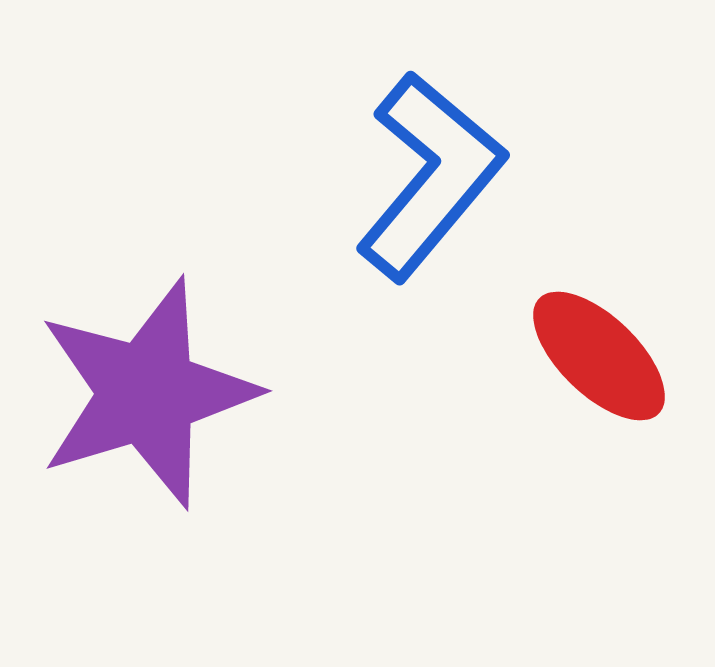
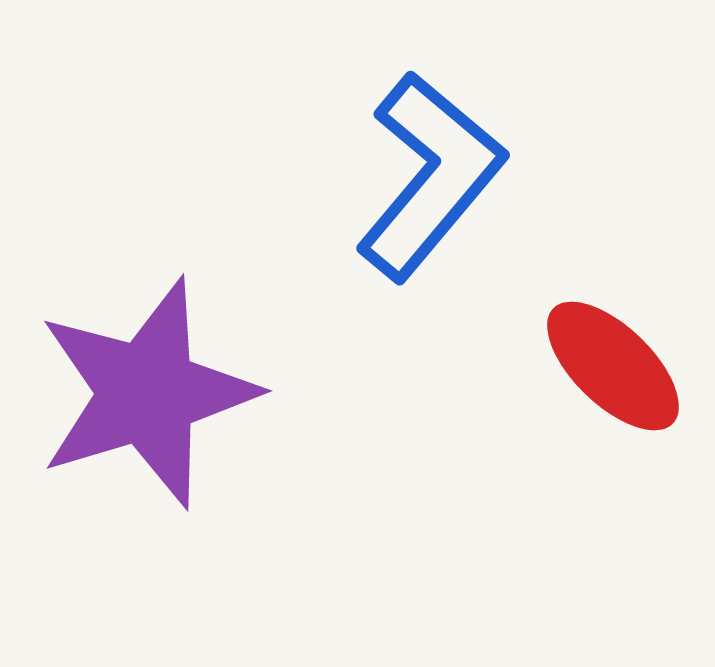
red ellipse: moved 14 px right, 10 px down
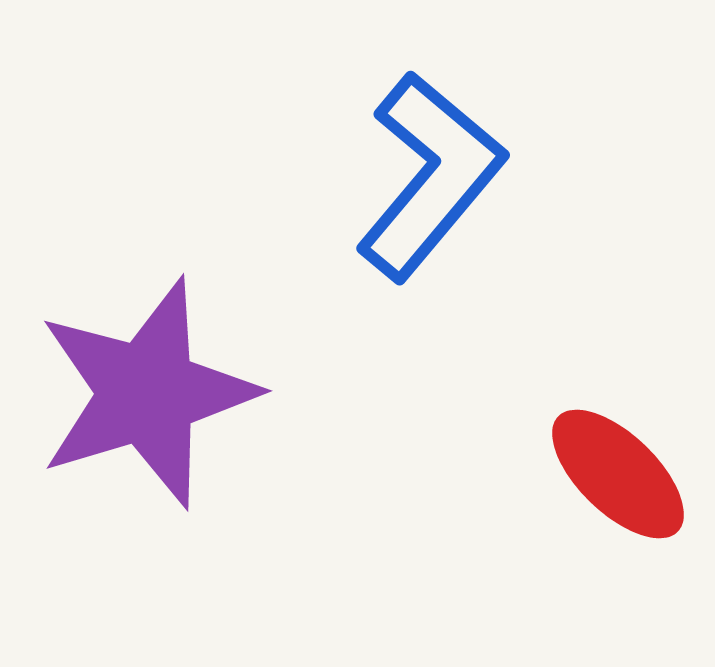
red ellipse: moved 5 px right, 108 px down
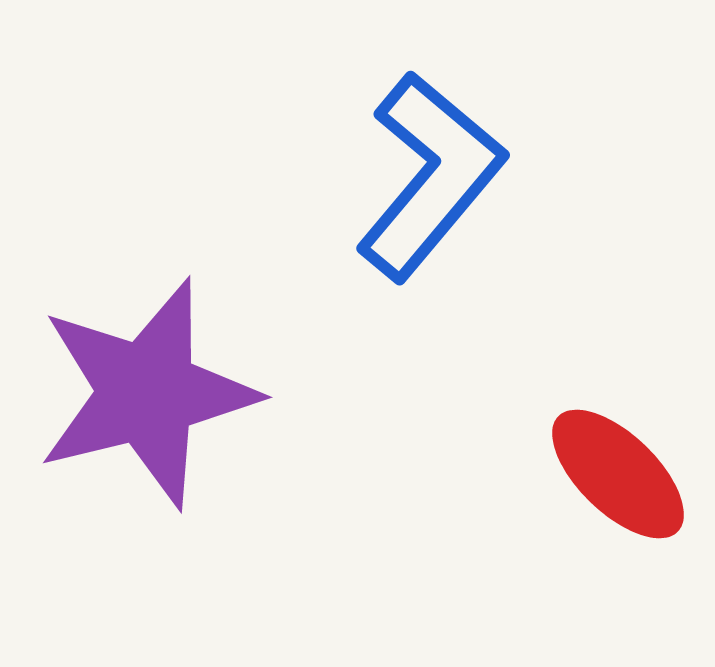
purple star: rotated 3 degrees clockwise
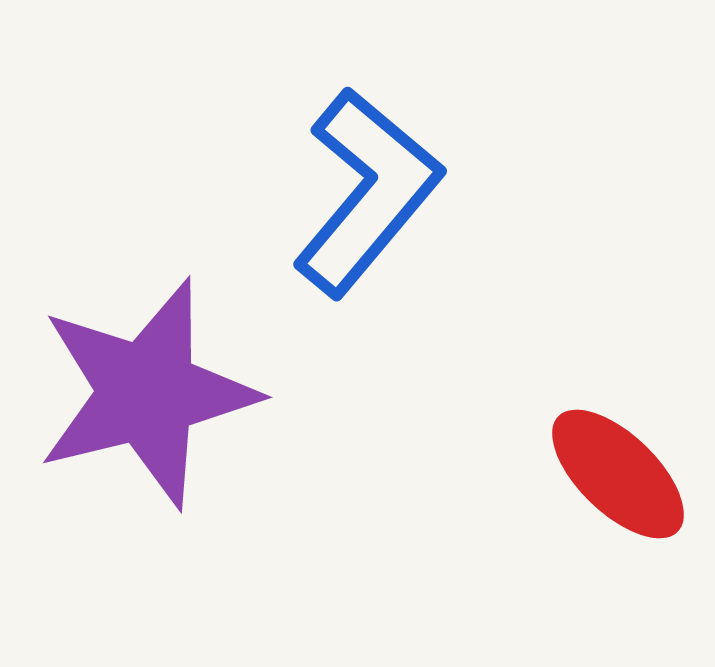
blue L-shape: moved 63 px left, 16 px down
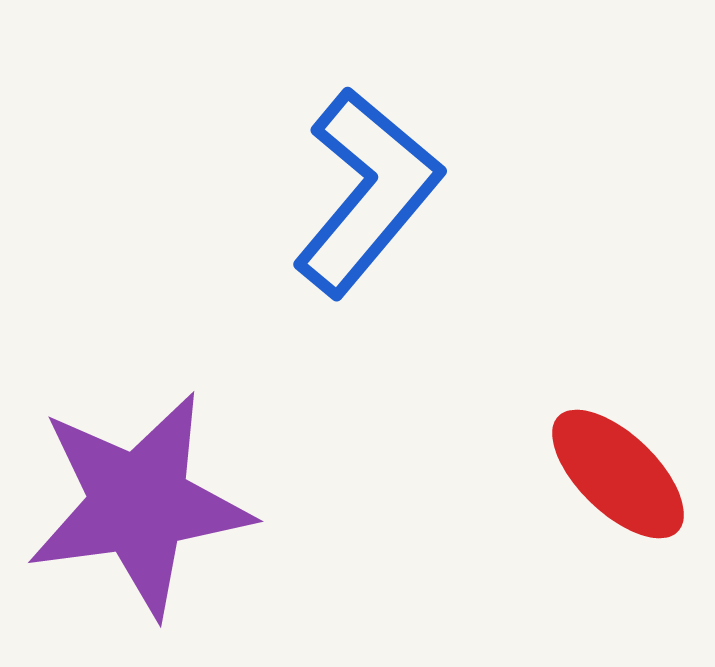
purple star: moved 8 px left, 111 px down; rotated 6 degrees clockwise
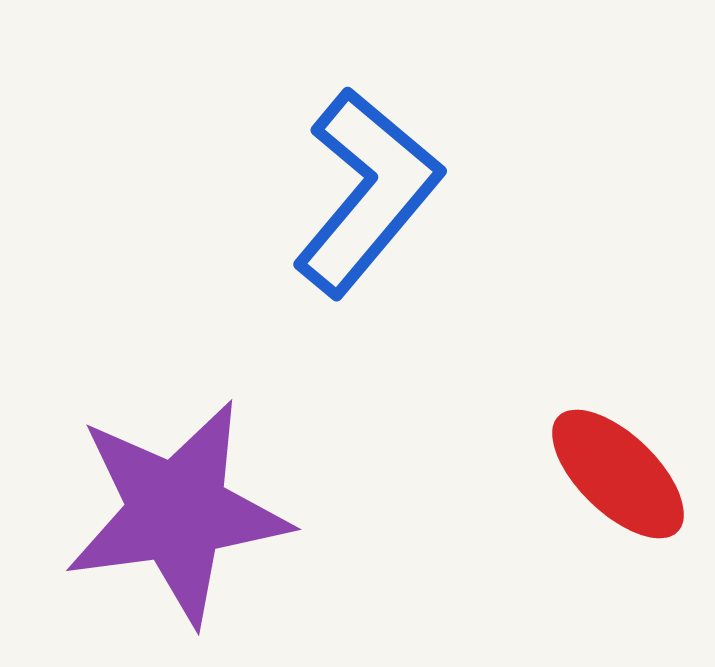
purple star: moved 38 px right, 8 px down
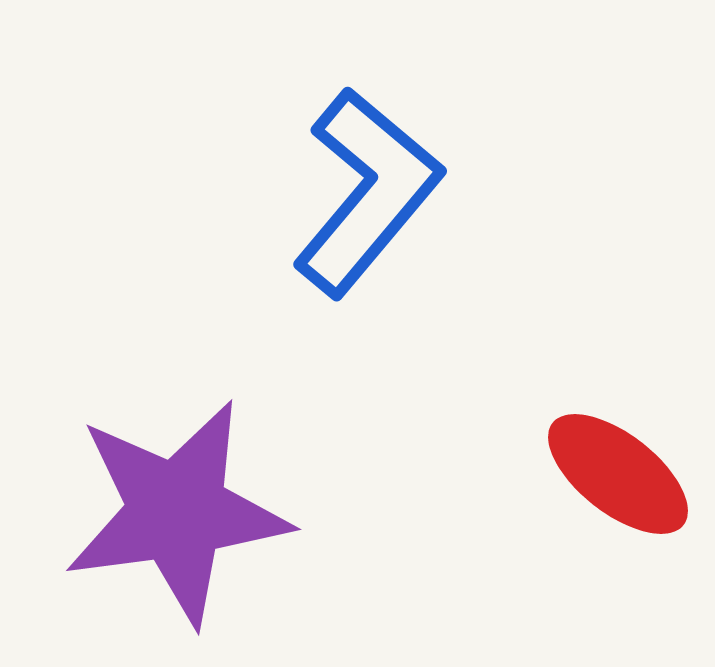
red ellipse: rotated 6 degrees counterclockwise
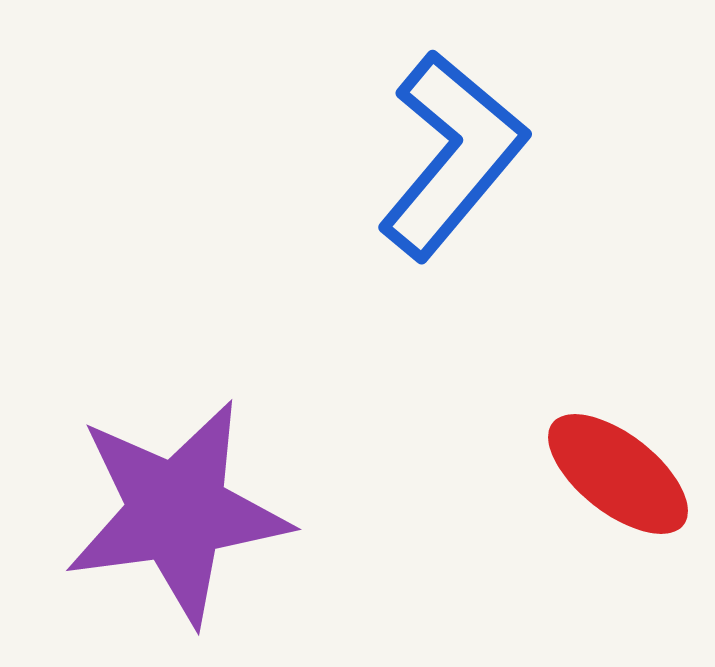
blue L-shape: moved 85 px right, 37 px up
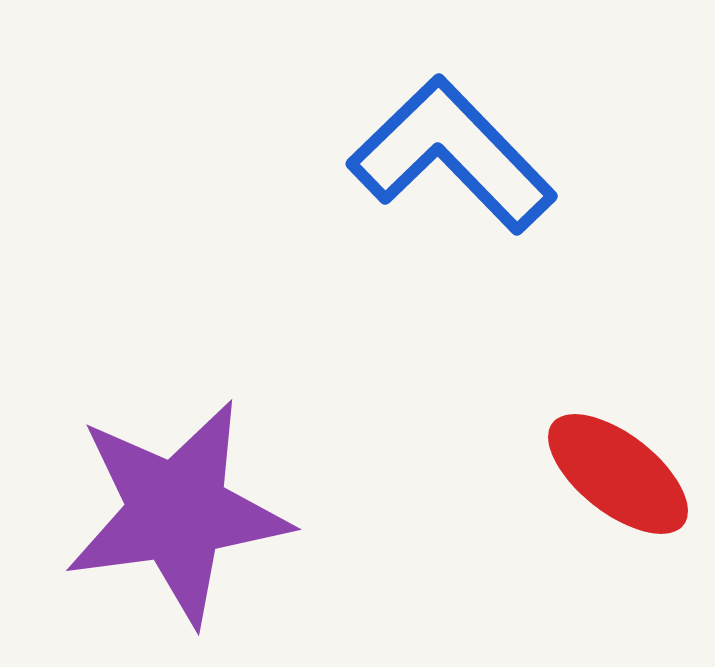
blue L-shape: rotated 84 degrees counterclockwise
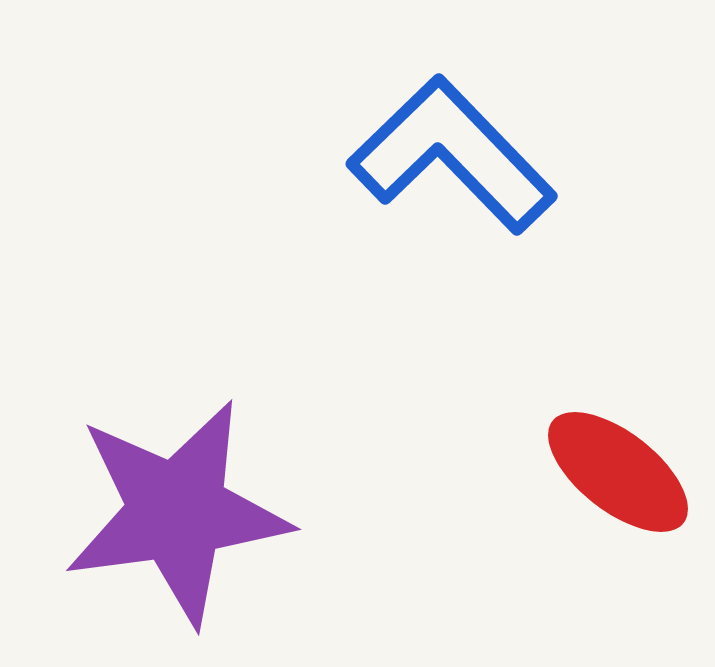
red ellipse: moved 2 px up
